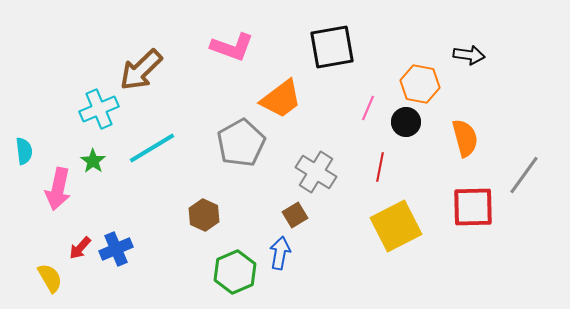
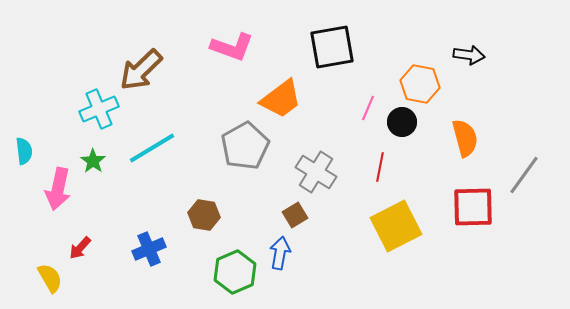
black circle: moved 4 px left
gray pentagon: moved 4 px right, 3 px down
brown hexagon: rotated 16 degrees counterclockwise
blue cross: moved 33 px right
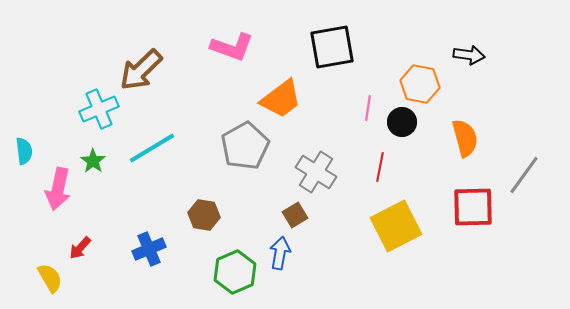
pink line: rotated 15 degrees counterclockwise
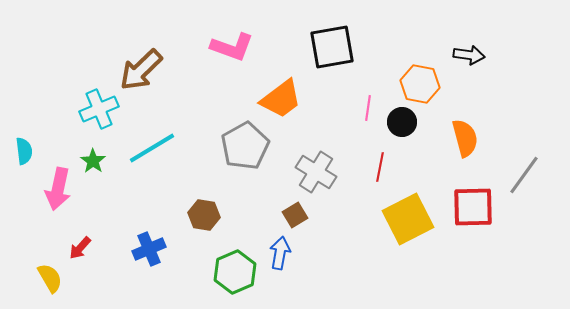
yellow square: moved 12 px right, 7 px up
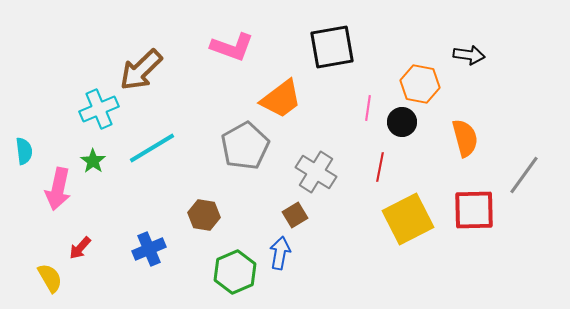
red square: moved 1 px right, 3 px down
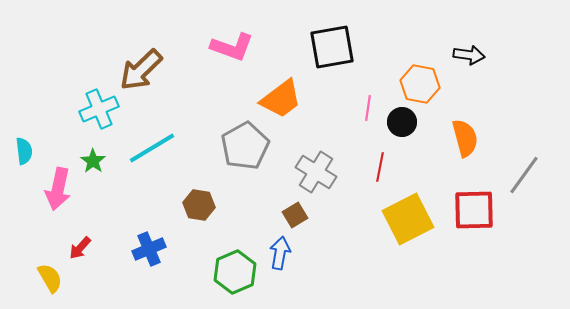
brown hexagon: moved 5 px left, 10 px up
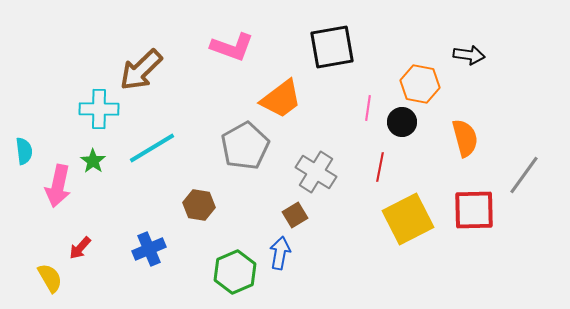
cyan cross: rotated 24 degrees clockwise
pink arrow: moved 3 px up
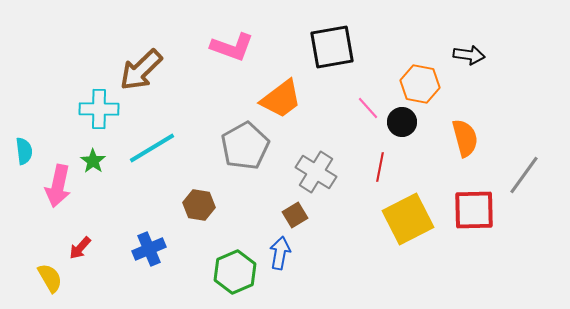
pink line: rotated 50 degrees counterclockwise
